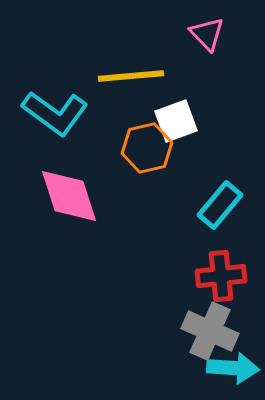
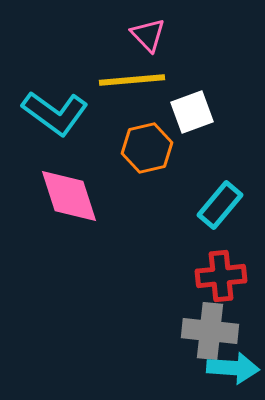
pink triangle: moved 59 px left, 1 px down
yellow line: moved 1 px right, 4 px down
white square: moved 16 px right, 9 px up
gray cross: rotated 18 degrees counterclockwise
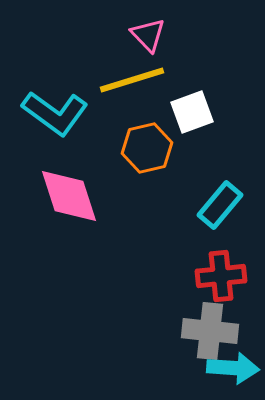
yellow line: rotated 12 degrees counterclockwise
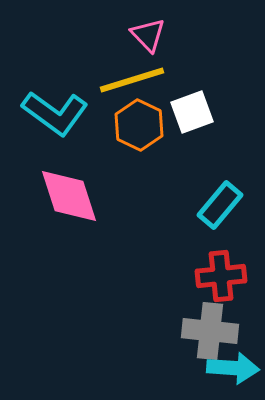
orange hexagon: moved 8 px left, 23 px up; rotated 21 degrees counterclockwise
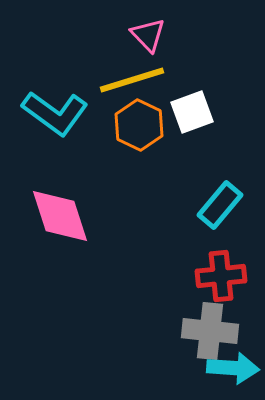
pink diamond: moved 9 px left, 20 px down
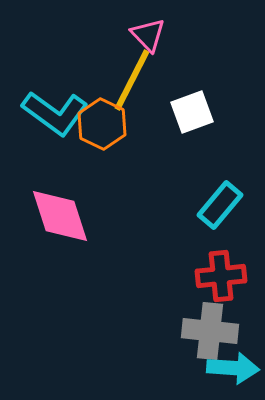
yellow line: rotated 46 degrees counterclockwise
orange hexagon: moved 37 px left, 1 px up
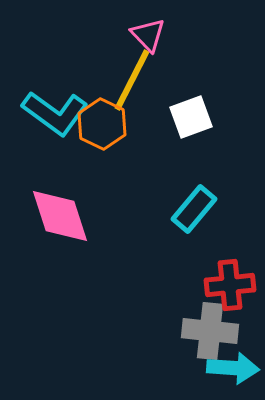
white square: moved 1 px left, 5 px down
cyan rectangle: moved 26 px left, 4 px down
red cross: moved 9 px right, 9 px down
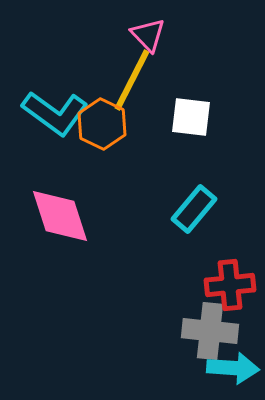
white square: rotated 27 degrees clockwise
